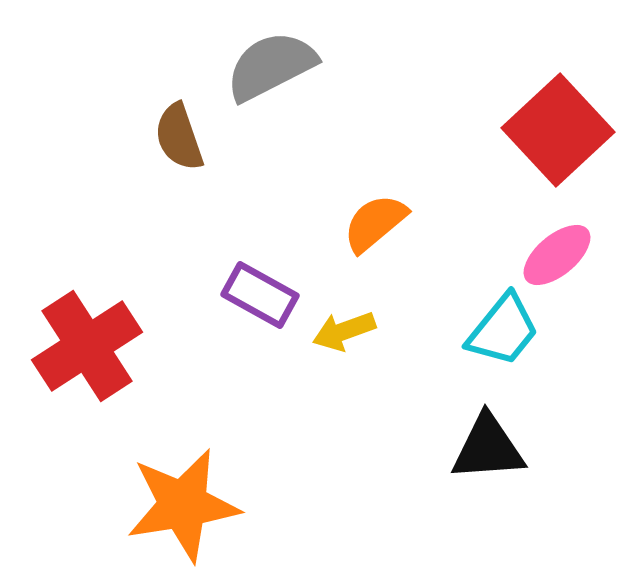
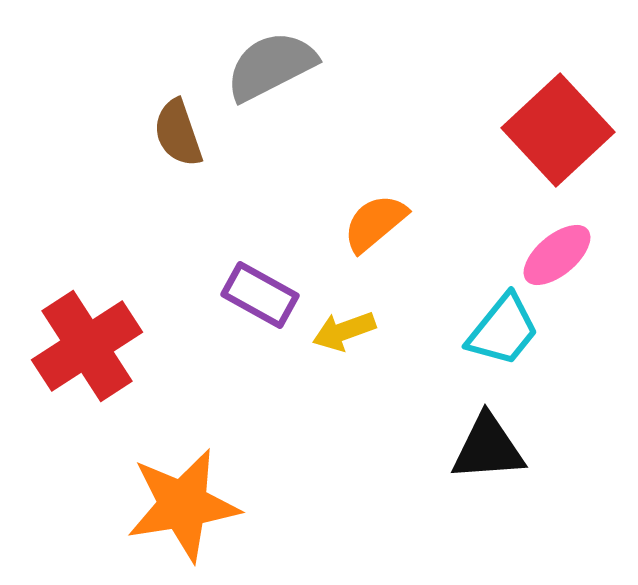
brown semicircle: moved 1 px left, 4 px up
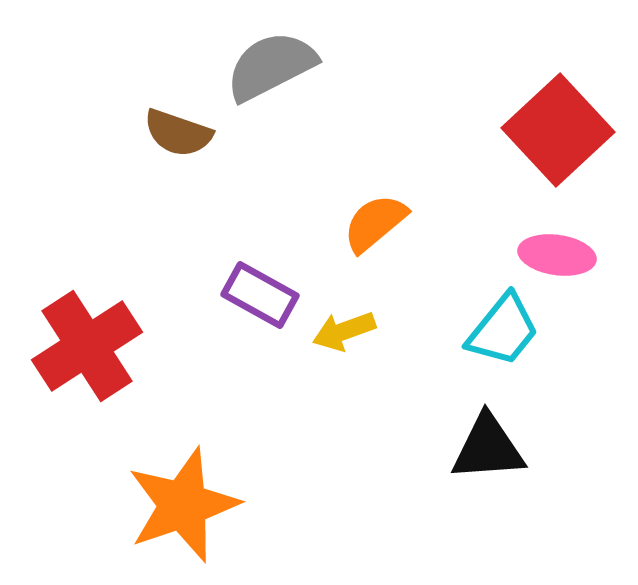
brown semicircle: rotated 52 degrees counterclockwise
pink ellipse: rotated 48 degrees clockwise
orange star: rotated 10 degrees counterclockwise
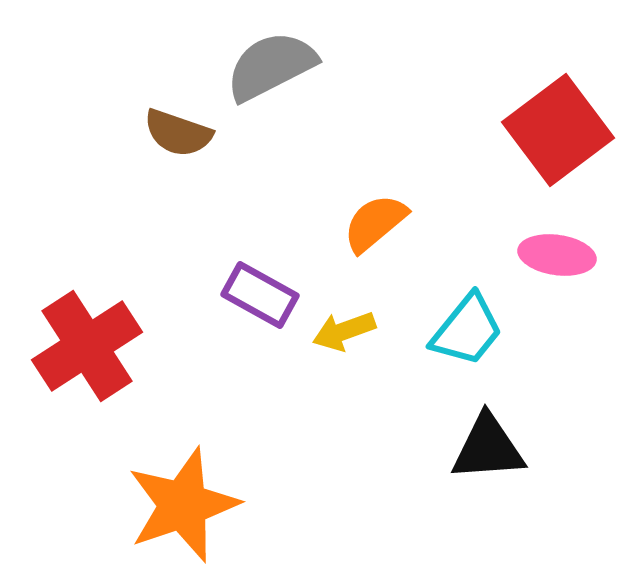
red square: rotated 6 degrees clockwise
cyan trapezoid: moved 36 px left
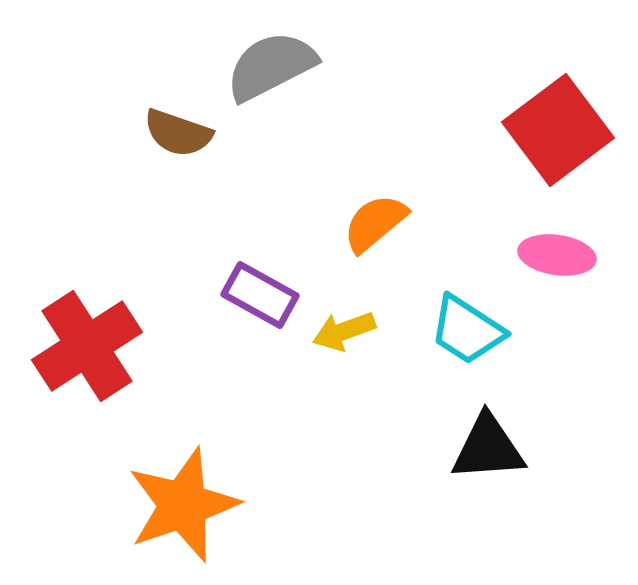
cyan trapezoid: rotated 84 degrees clockwise
